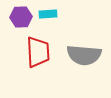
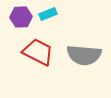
cyan rectangle: rotated 18 degrees counterclockwise
red trapezoid: rotated 60 degrees counterclockwise
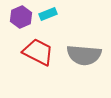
purple hexagon: rotated 20 degrees counterclockwise
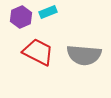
cyan rectangle: moved 2 px up
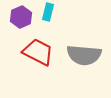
cyan rectangle: rotated 54 degrees counterclockwise
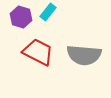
cyan rectangle: rotated 24 degrees clockwise
purple hexagon: rotated 20 degrees counterclockwise
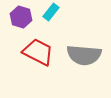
cyan rectangle: moved 3 px right
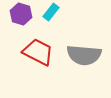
purple hexagon: moved 3 px up
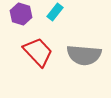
cyan rectangle: moved 4 px right
red trapezoid: rotated 20 degrees clockwise
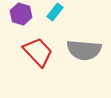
gray semicircle: moved 5 px up
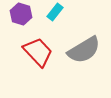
gray semicircle: rotated 36 degrees counterclockwise
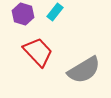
purple hexagon: moved 2 px right
gray semicircle: moved 20 px down
